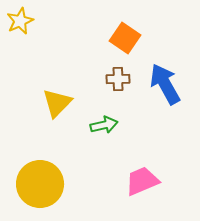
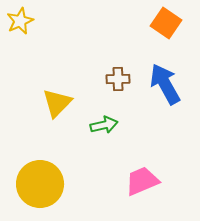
orange square: moved 41 px right, 15 px up
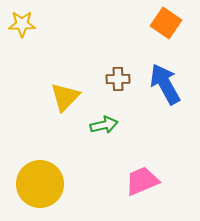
yellow star: moved 2 px right, 3 px down; rotated 24 degrees clockwise
yellow triangle: moved 8 px right, 6 px up
